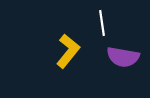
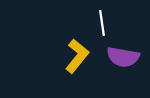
yellow L-shape: moved 9 px right, 5 px down
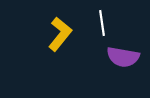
yellow L-shape: moved 17 px left, 22 px up
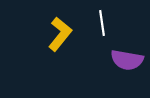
purple semicircle: moved 4 px right, 3 px down
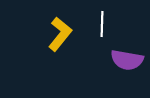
white line: moved 1 px down; rotated 10 degrees clockwise
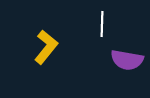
yellow L-shape: moved 14 px left, 13 px down
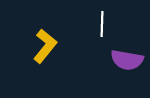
yellow L-shape: moved 1 px left, 1 px up
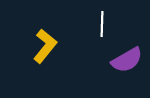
purple semicircle: rotated 40 degrees counterclockwise
